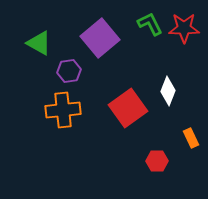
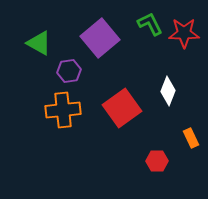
red star: moved 5 px down
red square: moved 6 px left
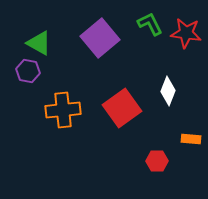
red star: moved 2 px right; rotated 8 degrees clockwise
purple hexagon: moved 41 px left; rotated 20 degrees clockwise
orange rectangle: moved 1 px down; rotated 60 degrees counterclockwise
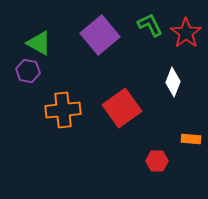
green L-shape: moved 1 px down
red star: rotated 28 degrees clockwise
purple square: moved 3 px up
white diamond: moved 5 px right, 9 px up
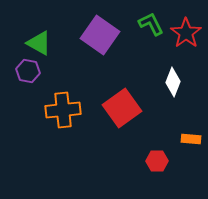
green L-shape: moved 1 px right, 1 px up
purple square: rotated 15 degrees counterclockwise
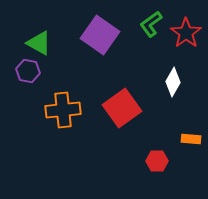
green L-shape: rotated 100 degrees counterclockwise
white diamond: rotated 8 degrees clockwise
